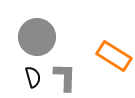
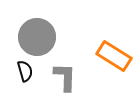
black semicircle: moved 8 px left, 6 px up
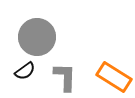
orange rectangle: moved 21 px down
black semicircle: rotated 70 degrees clockwise
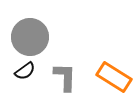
gray circle: moved 7 px left
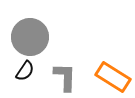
black semicircle: rotated 20 degrees counterclockwise
orange rectangle: moved 1 px left
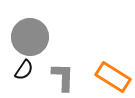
black semicircle: moved 1 px left, 1 px up
gray L-shape: moved 2 px left
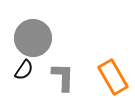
gray circle: moved 3 px right, 1 px down
orange rectangle: rotated 28 degrees clockwise
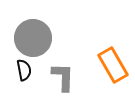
black semicircle: rotated 45 degrees counterclockwise
orange rectangle: moved 12 px up
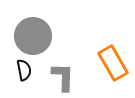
gray circle: moved 2 px up
orange rectangle: moved 2 px up
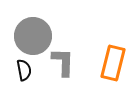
orange rectangle: rotated 44 degrees clockwise
gray L-shape: moved 15 px up
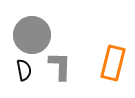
gray circle: moved 1 px left, 1 px up
gray L-shape: moved 3 px left, 4 px down
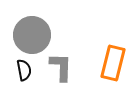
gray L-shape: moved 1 px right, 1 px down
